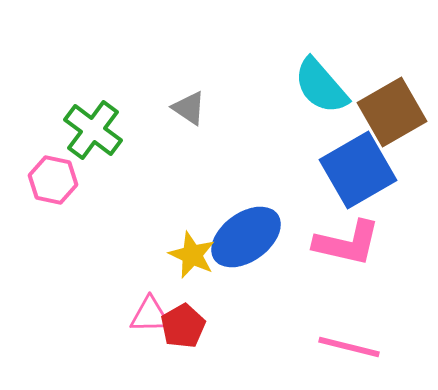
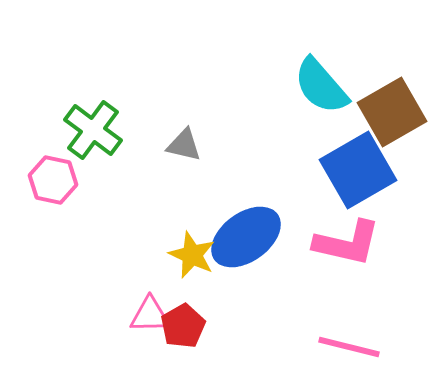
gray triangle: moved 5 px left, 37 px down; rotated 21 degrees counterclockwise
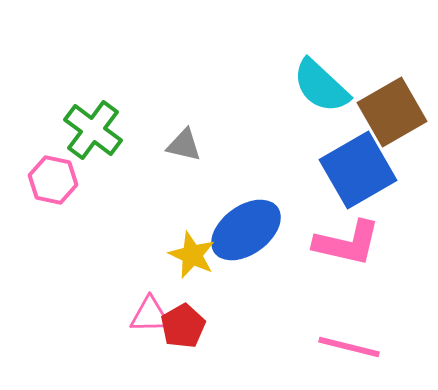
cyan semicircle: rotated 6 degrees counterclockwise
blue ellipse: moved 7 px up
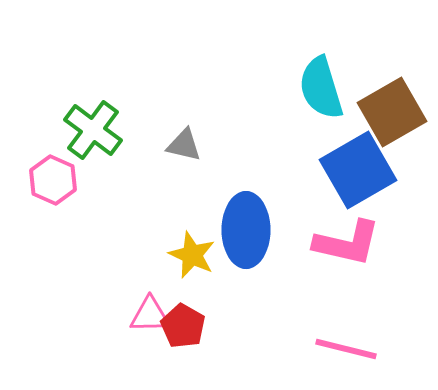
cyan semicircle: moved 2 px down; rotated 30 degrees clockwise
pink hexagon: rotated 12 degrees clockwise
blue ellipse: rotated 54 degrees counterclockwise
red pentagon: rotated 12 degrees counterclockwise
pink line: moved 3 px left, 2 px down
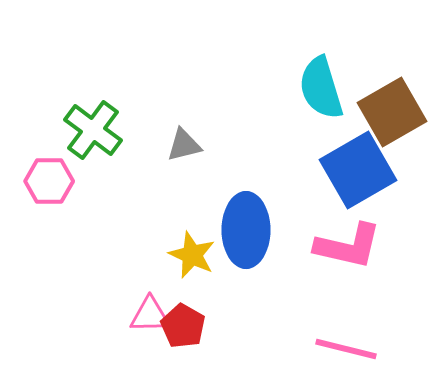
gray triangle: rotated 27 degrees counterclockwise
pink hexagon: moved 4 px left, 1 px down; rotated 24 degrees counterclockwise
pink L-shape: moved 1 px right, 3 px down
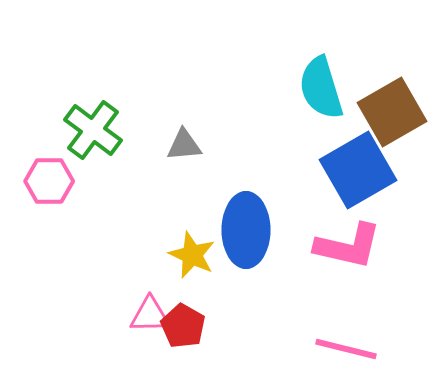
gray triangle: rotated 9 degrees clockwise
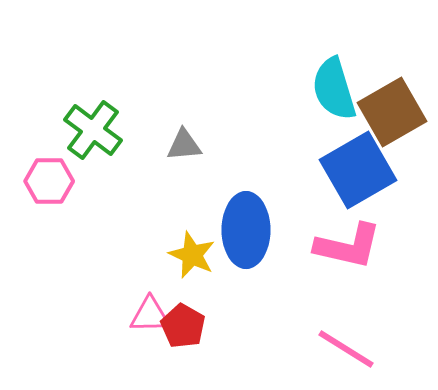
cyan semicircle: moved 13 px right, 1 px down
pink line: rotated 18 degrees clockwise
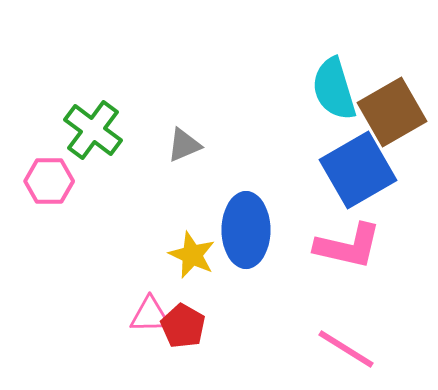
gray triangle: rotated 18 degrees counterclockwise
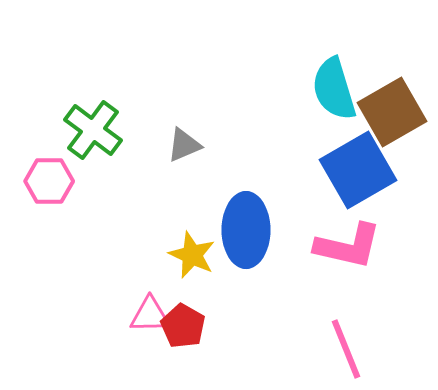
pink line: rotated 36 degrees clockwise
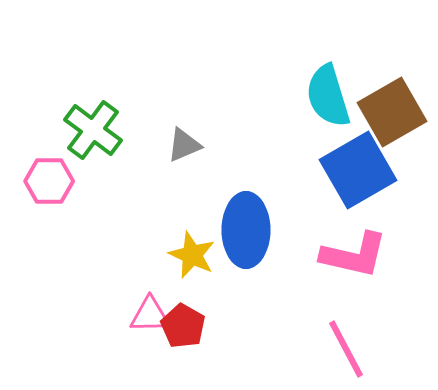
cyan semicircle: moved 6 px left, 7 px down
pink L-shape: moved 6 px right, 9 px down
pink line: rotated 6 degrees counterclockwise
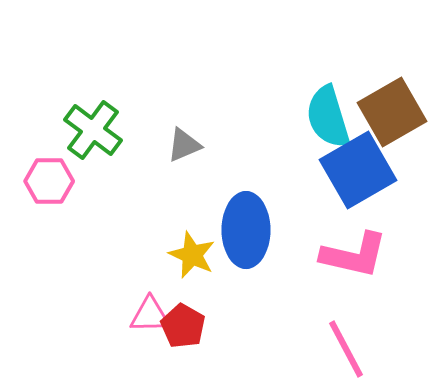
cyan semicircle: moved 21 px down
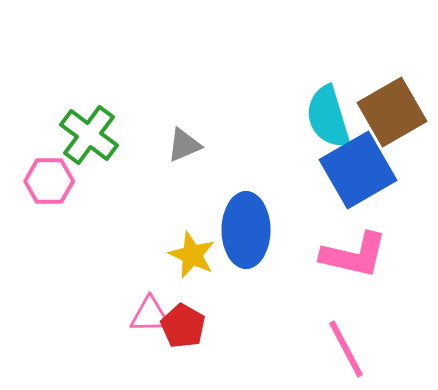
green cross: moved 4 px left, 5 px down
